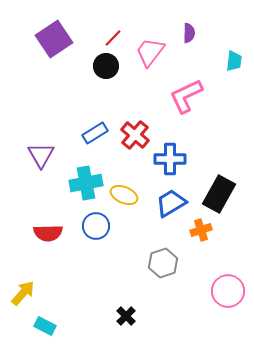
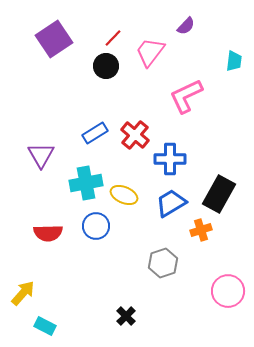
purple semicircle: moved 3 px left, 7 px up; rotated 42 degrees clockwise
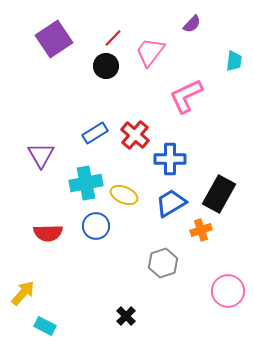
purple semicircle: moved 6 px right, 2 px up
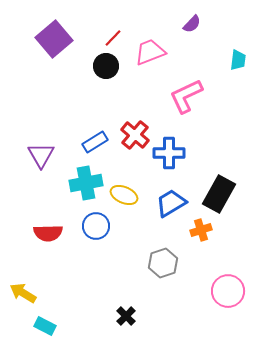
purple square: rotated 6 degrees counterclockwise
pink trapezoid: rotated 32 degrees clockwise
cyan trapezoid: moved 4 px right, 1 px up
blue rectangle: moved 9 px down
blue cross: moved 1 px left, 6 px up
yellow arrow: rotated 100 degrees counterclockwise
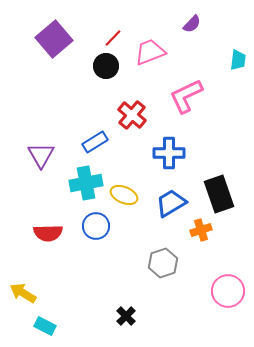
red cross: moved 3 px left, 20 px up
black rectangle: rotated 48 degrees counterclockwise
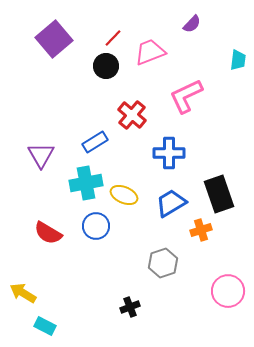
red semicircle: rotated 32 degrees clockwise
black cross: moved 4 px right, 9 px up; rotated 24 degrees clockwise
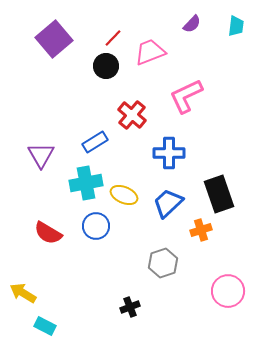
cyan trapezoid: moved 2 px left, 34 px up
blue trapezoid: moved 3 px left; rotated 12 degrees counterclockwise
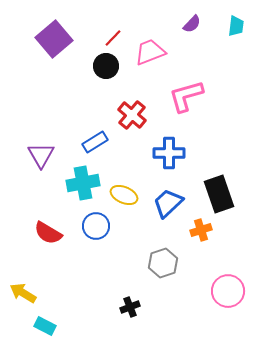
pink L-shape: rotated 9 degrees clockwise
cyan cross: moved 3 px left
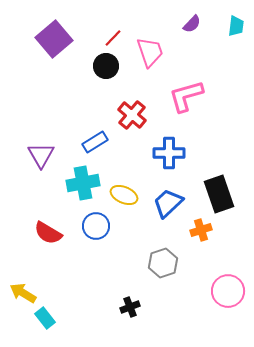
pink trapezoid: rotated 92 degrees clockwise
cyan rectangle: moved 8 px up; rotated 25 degrees clockwise
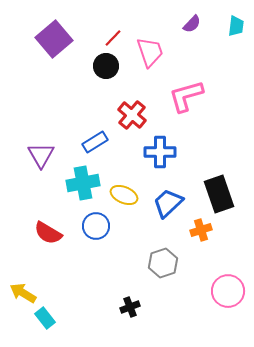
blue cross: moved 9 px left, 1 px up
